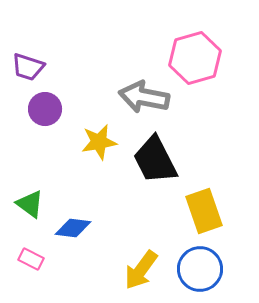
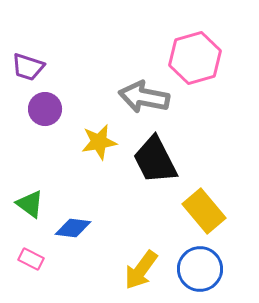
yellow rectangle: rotated 21 degrees counterclockwise
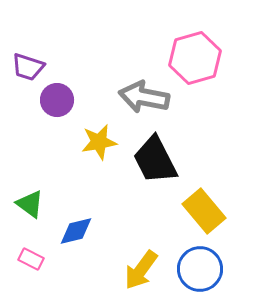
purple circle: moved 12 px right, 9 px up
blue diamond: moved 3 px right, 3 px down; rotated 21 degrees counterclockwise
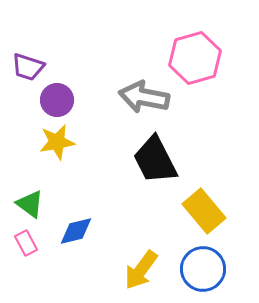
yellow star: moved 42 px left
pink rectangle: moved 5 px left, 16 px up; rotated 35 degrees clockwise
blue circle: moved 3 px right
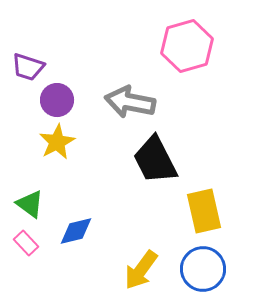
pink hexagon: moved 8 px left, 12 px up
gray arrow: moved 14 px left, 5 px down
yellow star: rotated 18 degrees counterclockwise
yellow rectangle: rotated 27 degrees clockwise
pink rectangle: rotated 15 degrees counterclockwise
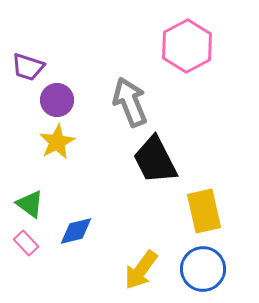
pink hexagon: rotated 12 degrees counterclockwise
gray arrow: rotated 57 degrees clockwise
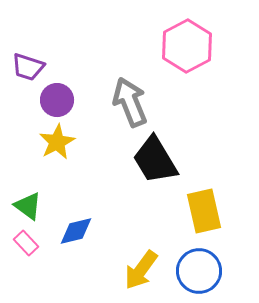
black trapezoid: rotated 4 degrees counterclockwise
green triangle: moved 2 px left, 2 px down
blue circle: moved 4 px left, 2 px down
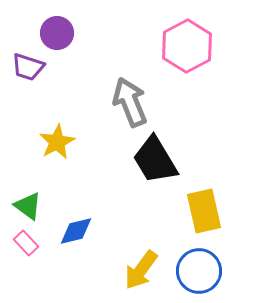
purple circle: moved 67 px up
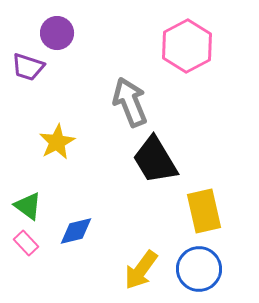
blue circle: moved 2 px up
